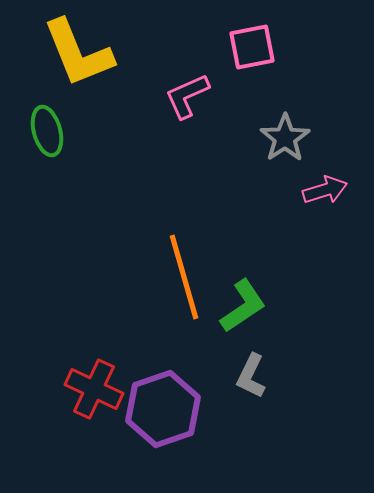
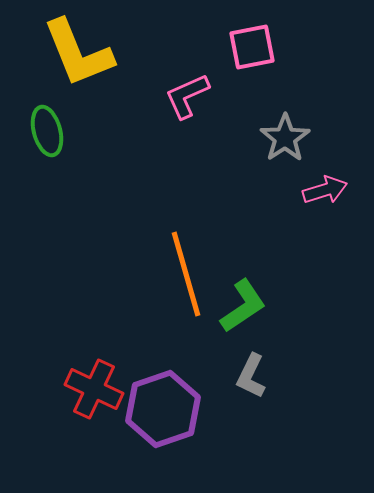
orange line: moved 2 px right, 3 px up
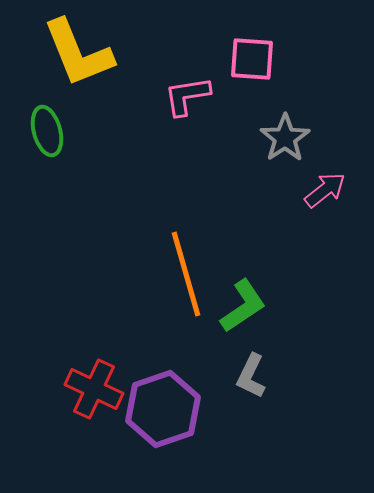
pink square: moved 12 px down; rotated 15 degrees clockwise
pink L-shape: rotated 15 degrees clockwise
pink arrow: rotated 21 degrees counterclockwise
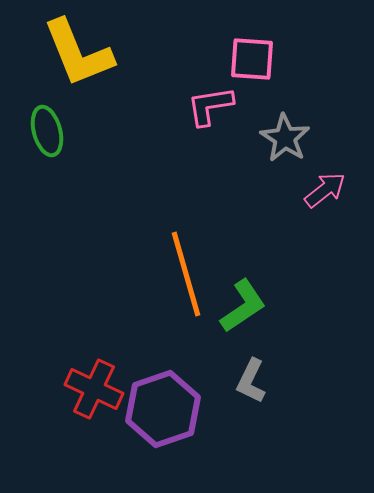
pink L-shape: moved 23 px right, 10 px down
gray star: rotated 6 degrees counterclockwise
gray L-shape: moved 5 px down
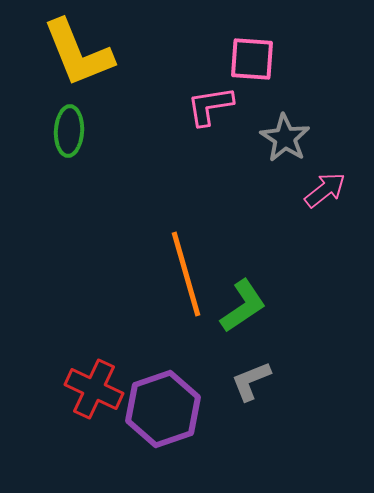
green ellipse: moved 22 px right; rotated 18 degrees clockwise
gray L-shape: rotated 42 degrees clockwise
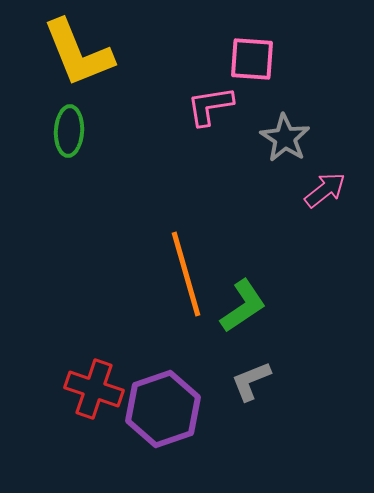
red cross: rotated 6 degrees counterclockwise
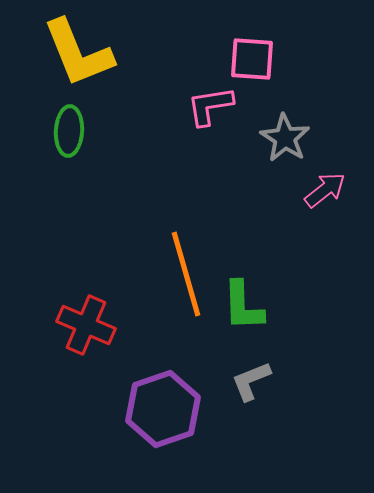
green L-shape: rotated 122 degrees clockwise
red cross: moved 8 px left, 64 px up; rotated 4 degrees clockwise
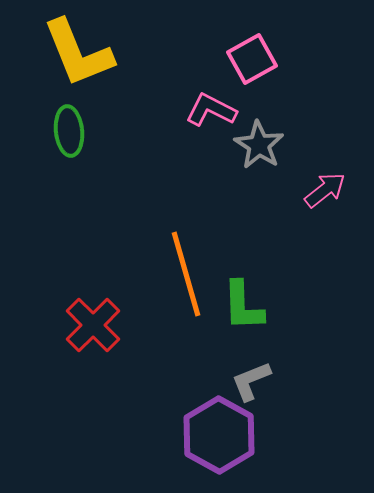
pink square: rotated 33 degrees counterclockwise
pink L-shape: moved 1 px right, 4 px down; rotated 36 degrees clockwise
green ellipse: rotated 9 degrees counterclockwise
gray star: moved 26 px left, 7 px down
red cross: moved 7 px right; rotated 22 degrees clockwise
purple hexagon: moved 56 px right, 26 px down; rotated 12 degrees counterclockwise
